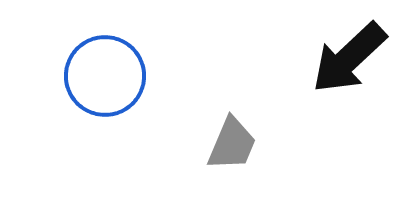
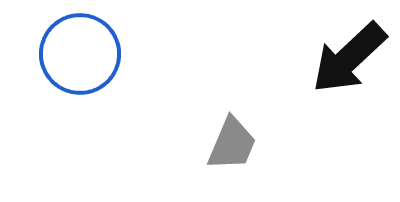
blue circle: moved 25 px left, 22 px up
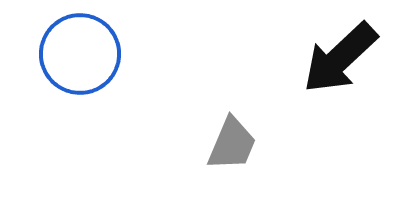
black arrow: moved 9 px left
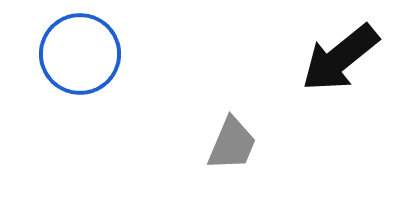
black arrow: rotated 4 degrees clockwise
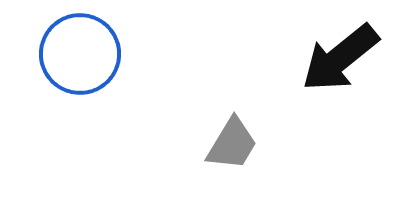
gray trapezoid: rotated 8 degrees clockwise
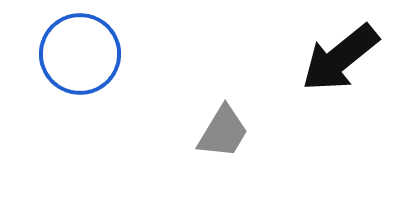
gray trapezoid: moved 9 px left, 12 px up
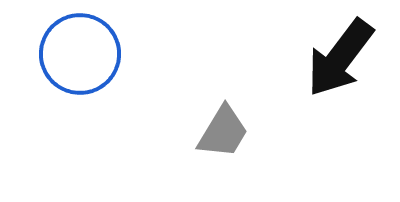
black arrow: rotated 14 degrees counterclockwise
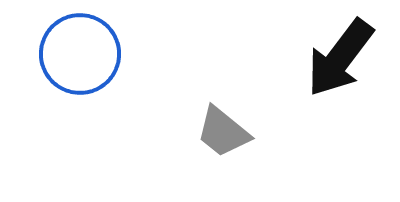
gray trapezoid: rotated 98 degrees clockwise
